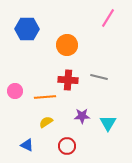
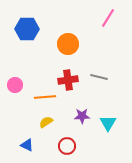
orange circle: moved 1 px right, 1 px up
red cross: rotated 12 degrees counterclockwise
pink circle: moved 6 px up
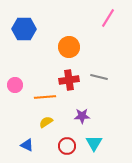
blue hexagon: moved 3 px left
orange circle: moved 1 px right, 3 px down
red cross: moved 1 px right
cyan triangle: moved 14 px left, 20 px down
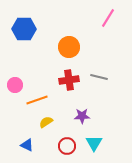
orange line: moved 8 px left, 3 px down; rotated 15 degrees counterclockwise
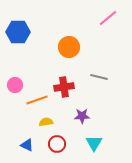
pink line: rotated 18 degrees clockwise
blue hexagon: moved 6 px left, 3 px down
red cross: moved 5 px left, 7 px down
yellow semicircle: rotated 24 degrees clockwise
red circle: moved 10 px left, 2 px up
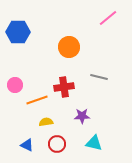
cyan triangle: rotated 48 degrees counterclockwise
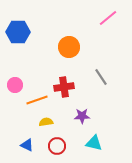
gray line: moved 2 px right; rotated 42 degrees clockwise
red circle: moved 2 px down
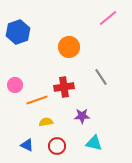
blue hexagon: rotated 20 degrees counterclockwise
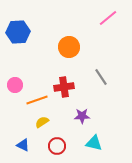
blue hexagon: rotated 15 degrees clockwise
yellow semicircle: moved 4 px left; rotated 24 degrees counterclockwise
blue triangle: moved 4 px left
